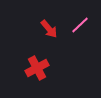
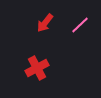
red arrow: moved 4 px left, 6 px up; rotated 78 degrees clockwise
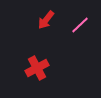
red arrow: moved 1 px right, 3 px up
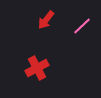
pink line: moved 2 px right, 1 px down
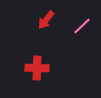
red cross: rotated 30 degrees clockwise
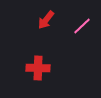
red cross: moved 1 px right
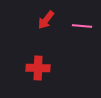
pink line: rotated 48 degrees clockwise
